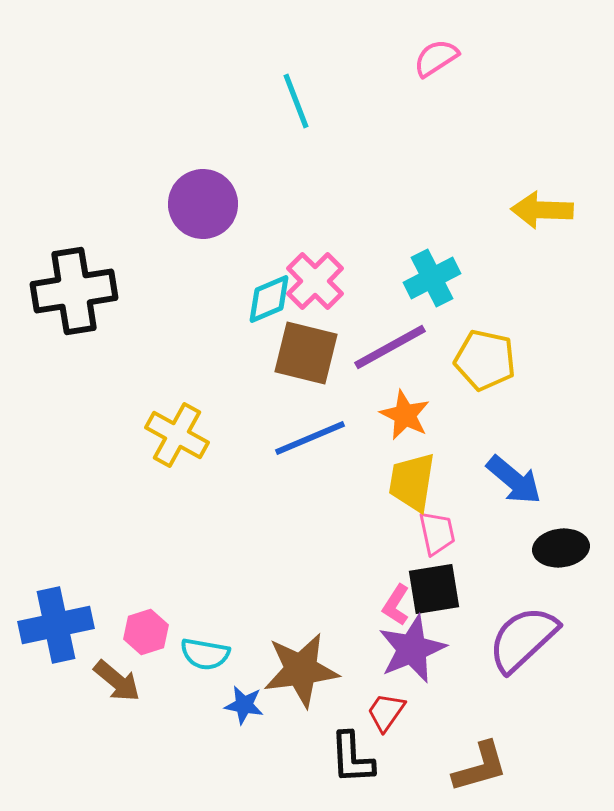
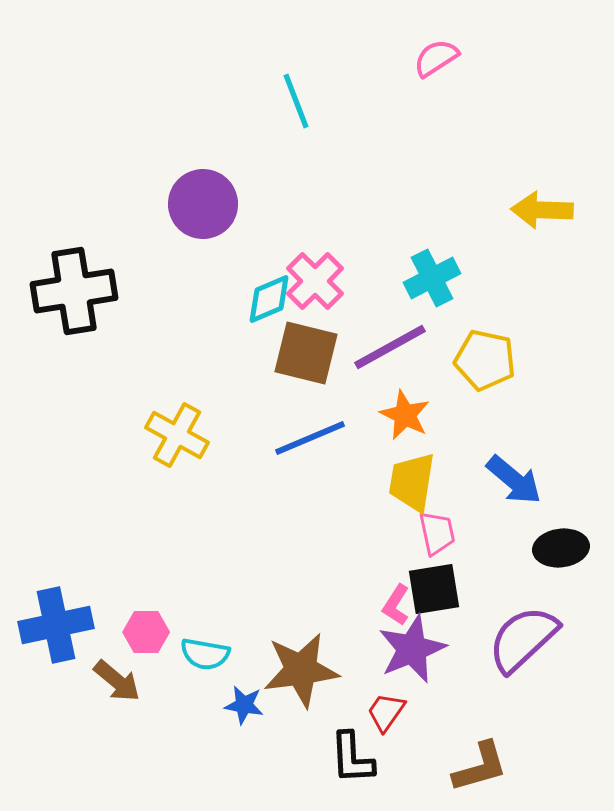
pink hexagon: rotated 18 degrees clockwise
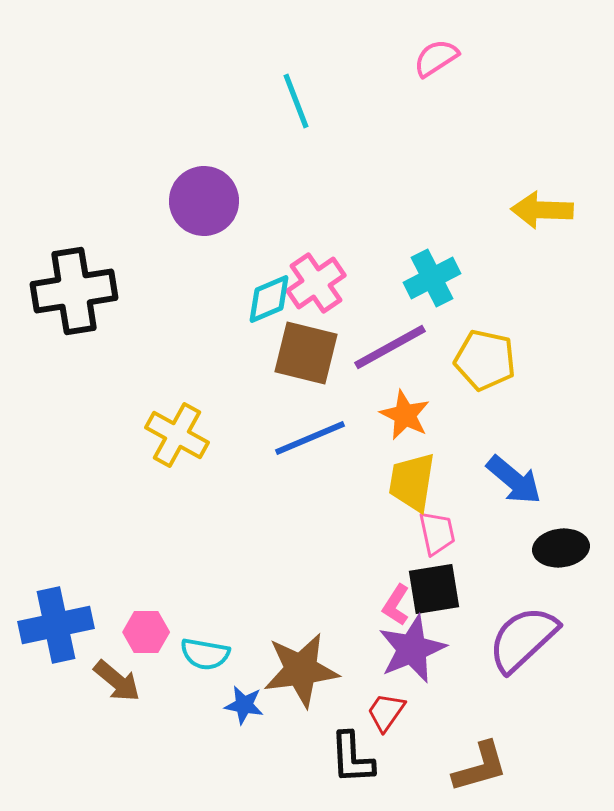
purple circle: moved 1 px right, 3 px up
pink cross: moved 1 px right, 2 px down; rotated 10 degrees clockwise
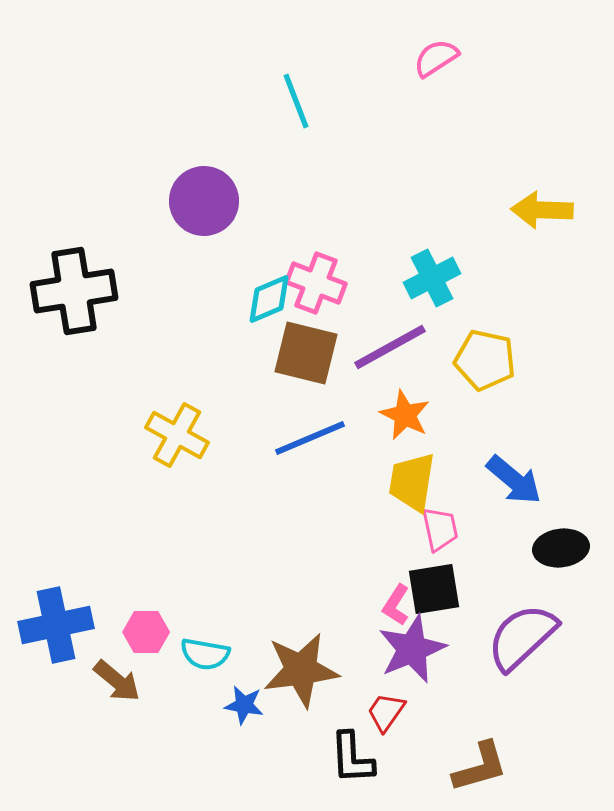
pink cross: rotated 34 degrees counterclockwise
pink trapezoid: moved 3 px right, 4 px up
purple semicircle: moved 1 px left, 2 px up
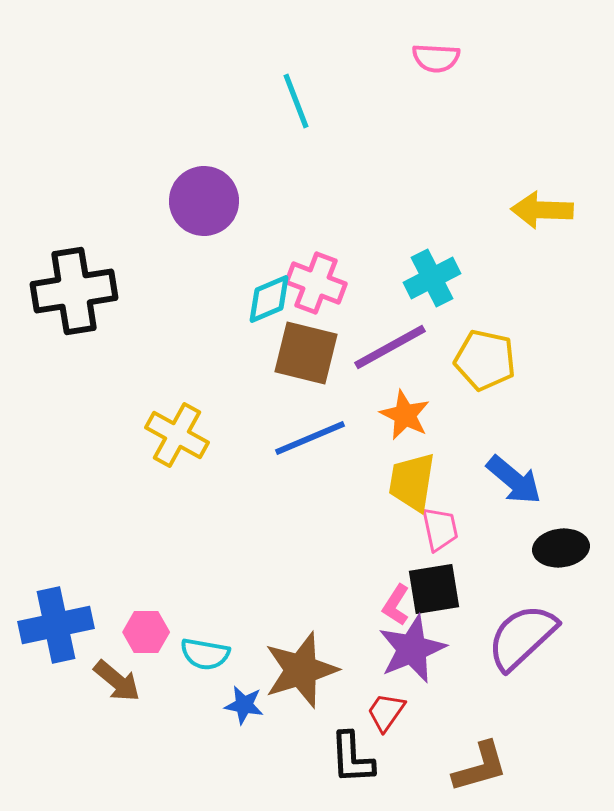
pink semicircle: rotated 144 degrees counterclockwise
brown star: rotated 10 degrees counterclockwise
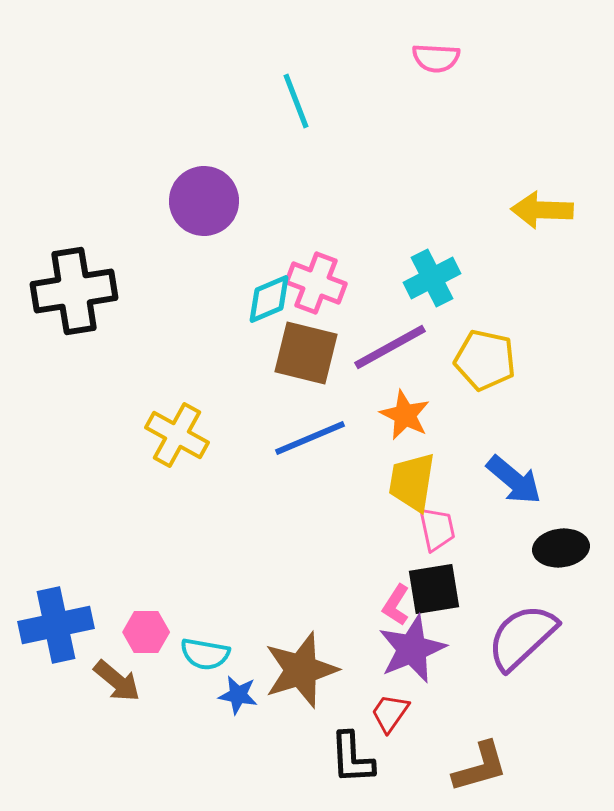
pink trapezoid: moved 3 px left
blue star: moved 6 px left, 10 px up
red trapezoid: moved 4 px right, 1 px down
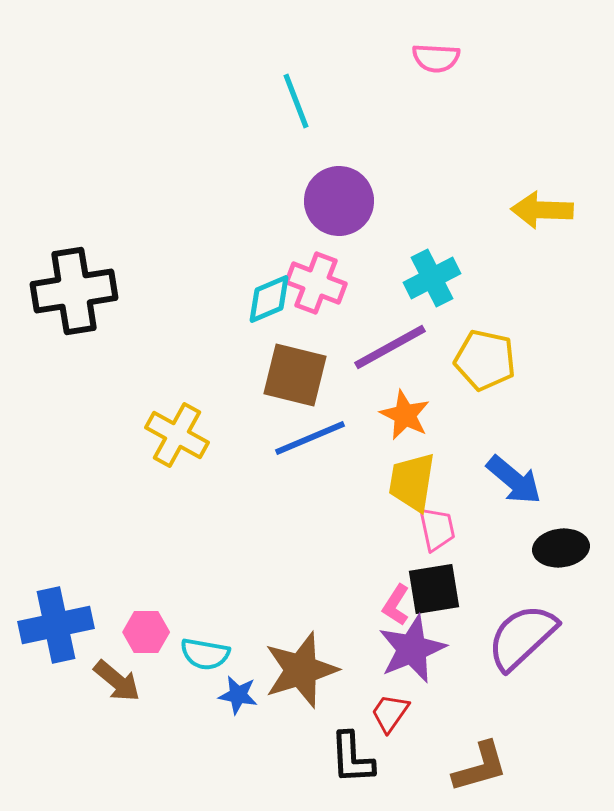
purple circle: moved 135 px right
brown square: moved 11 px left, 22 px down
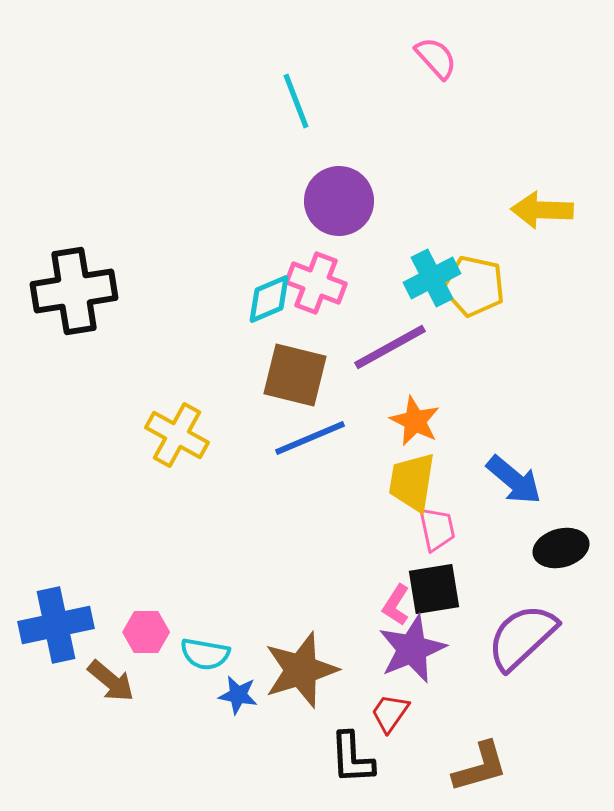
pink semicircle: rotated 135 degrees counterclockwise
yellow pentagon: moved 11 px left, 74 px up
orange star: moved 10 px right, 6 px down
black ellipse: rotated 8 degrees counterclockwise
brown arrow: moved 6 px left
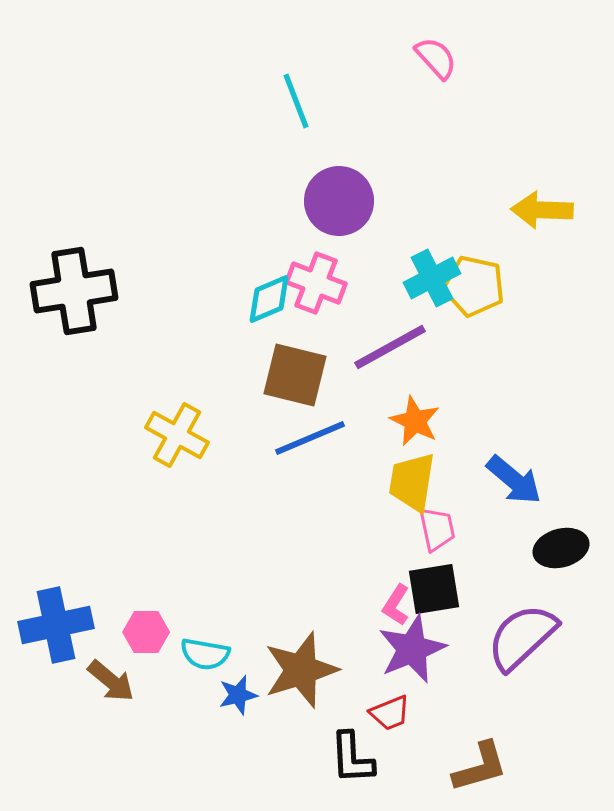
blue star: rotated 24 degrees counterclockwise
red trapezoid: rotated 147 degrees counterclockwise
